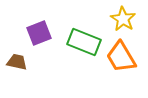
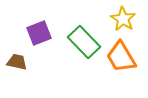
green rectangle: rotated 24 degrees clockwise
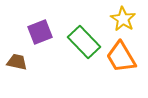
purple square: moved 1 px right, 1 px up
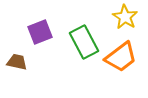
yellow star: moved 2 px right, 2 px up
green rectangle: rotated 16 degrees clockwise
orange trapezoid: rotated 96 degrees counterclockwise
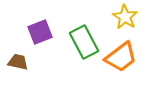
brown trapezoid: moved 1 px right
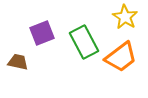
purple square: moved 2 px right, 1 px down
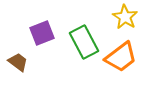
brown trapezoid: rotated 25 degrees clockwise
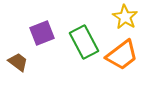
orange trapezoid: moved 1 px right, 2 px up
